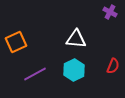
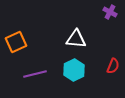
purple line: rotated 15 degrees clockwise
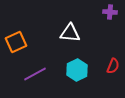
purple cross: rotated 24 degrees counterclockwise
white triangle: moved 6 px left, 6 px up
cyan hexagon: moved 3 px right
purple line: rotated 15 degrees counterclockwise
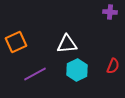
white triangle: moved 3 px left, 11 px down; rotated 10 degrees counterclockwise
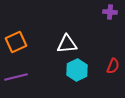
purple line: moved 19 px left, 3 px down; rotated 15 degrees clockwise
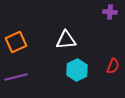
white triangle: moved 1 px left, 4 px up
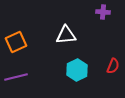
purple cross: moved 7 px left
white triangle: moved 5 px up
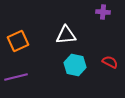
orange square: moved 2 px right, 1 px up
red semicircle: moved 3 px left, 4 px up; rotated 84 degrees counterclockwise
cyan hexagon: moved 2 px left, 5 px up; rotated 20 degrees counterclockwise
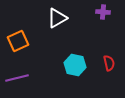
white triangle: moved 9 px left, 17 px up; rotated 25 degrees counterclockwise
red semicircle: moved 1 px left, 1 px down; rotated 49 degrees clockwise
purple line: moved 1 px right, 1 px down
